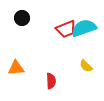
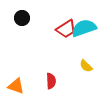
red trapezoid: rotated 10 degrees counterclockwise
orange triangle: moved 18 px down; rotated 24 degrees clockwise
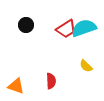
black circle: moved 4 px right, 7 px down
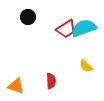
black circle: moved 2 px right, 8 px up
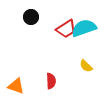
black circle: moved 3 px right
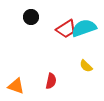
red semicircle: rotated 14 degrees clockwise
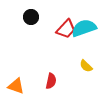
red trapezoid: rotated 15 degrees counterclockwise
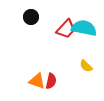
cyan semicircle: rotated 30 degrees clockwise
orange triangle: moved 21 px right, 5 px up
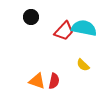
red trapezoid: moved 2 px left, 2 px down
yellow semicircle: moved 3 px left, 1 px up
red semicircle: moved 3 px right
